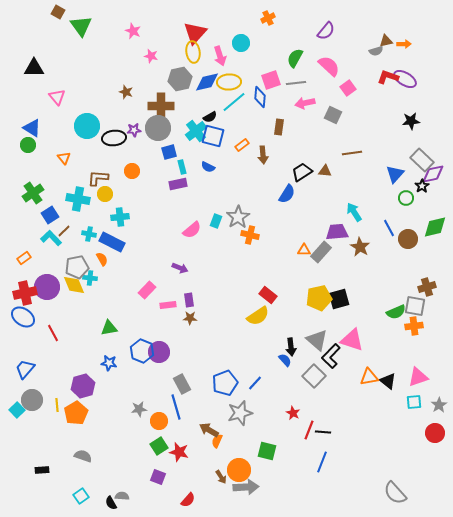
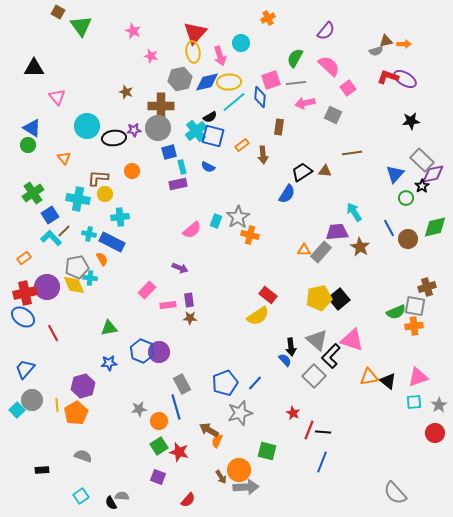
black square at (339, 299): rotated 25 degrees counterclockwise
blue star at (109, 363): rotated 14 degrees counterclockwise
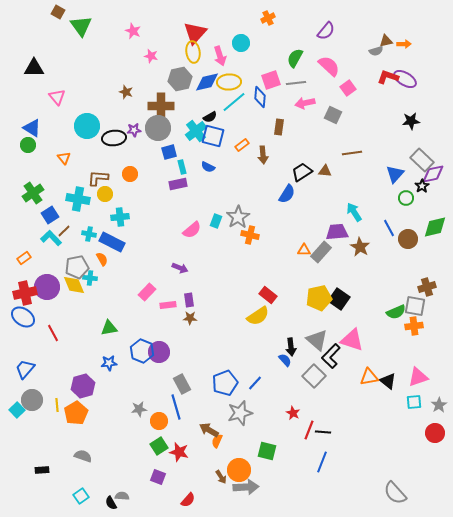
orange circle at (132, 171): moved 2 px left, 3 px down
pink rectangle at (147, 290): moved 2 px down
black square at (339, 299): rotated 15 degrees counterclockwise
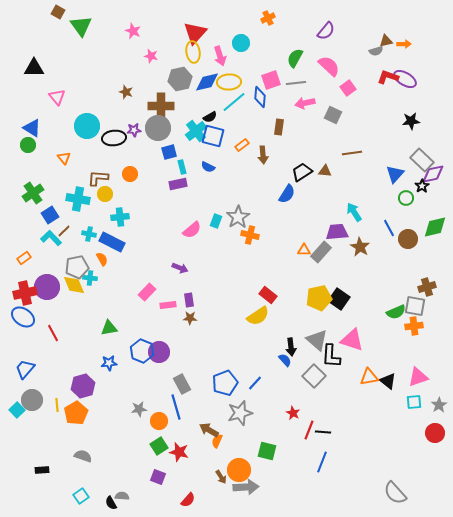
black L-shape at (331, 356): rotated 40 degrees counterclockwise
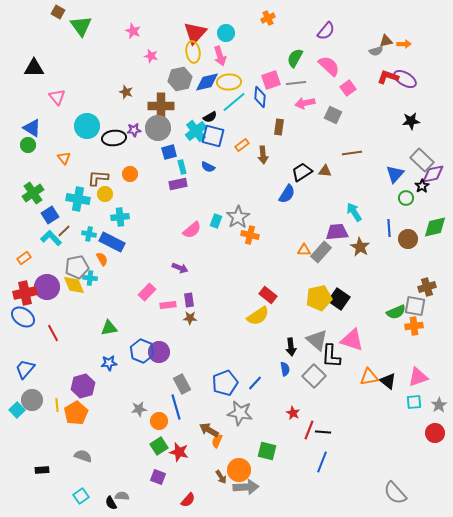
cyan circle at (241, 43): moved 15 px left, 10 px up
blue line at (389, 228): rotated 24 degrees clockwise
blue semicircle at (285, 360): moved 9 px down; rotated 32 degrees clockwise
gray star at (240, 413): rotated 25 degrees clockwise
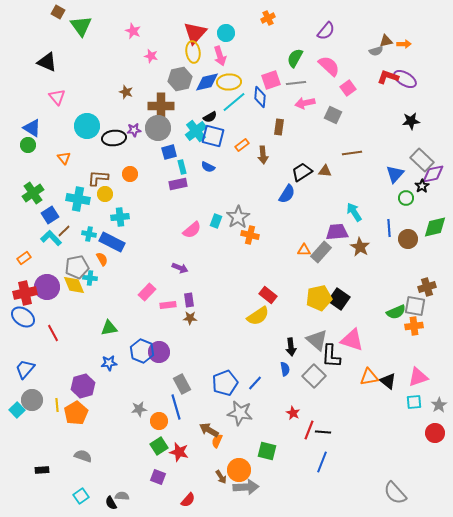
black triangle at (34, 68): moved 13 px right, 6 px up; rotated 25 degrees clockwise
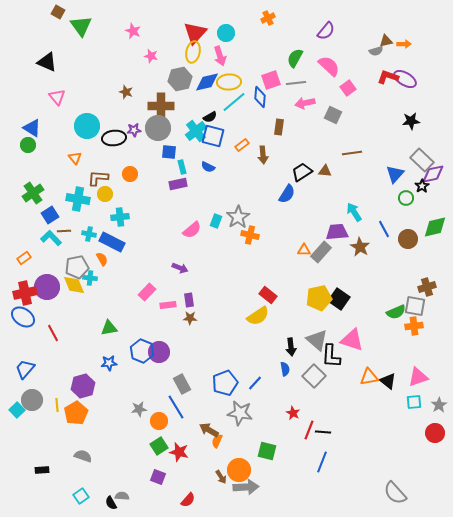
yellow ellipse at (193, 52): rotated 20 degrees clockwise
blue square at (169, 152): rotated 21 degrees clockwise
orange triangle at (64, 158): moved 11 px right
blue line at (389, 228): moved 5 px left, 1 px down; rotated 24 degrees counterclockwise
brown line at (64, 231): rotated 40 degrees clockwise
blue line at (176, 407): rotated 15 degrees counterclockwise
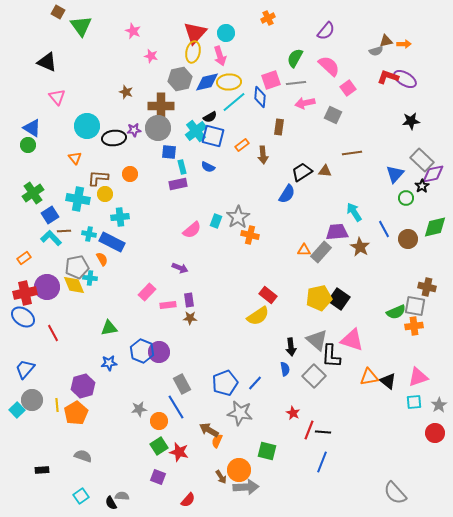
brown cross at (427, 287): rotated 30 degrees clockwise
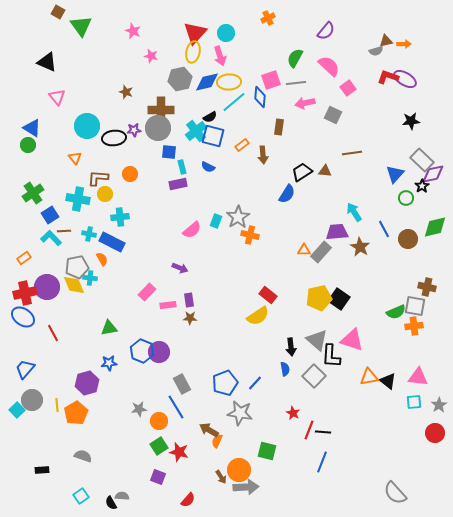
brown cross at (161, 106): moved 4 px down
pink triangle at (418, 377): rotated 25 degrees clockwise
purple hexagon at (83, 386): moved 4 px right, 3 px up
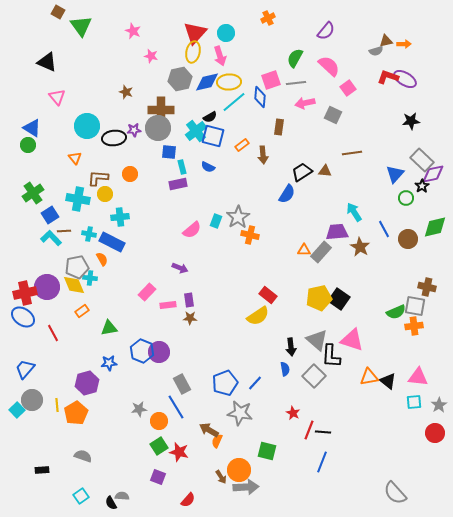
orange rectangle at (24, 258): moved 58 px right, 53 px down
